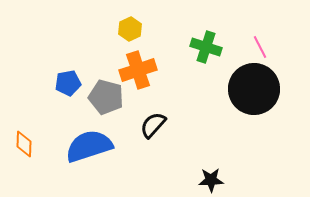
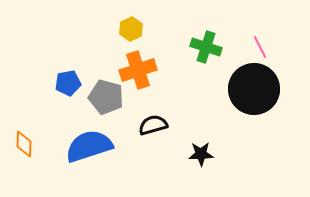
yellow hexagon: moved 1 px right
black semicircle: rotated 32 degrees clockwise
black star: moved 10 px left, 26 px up
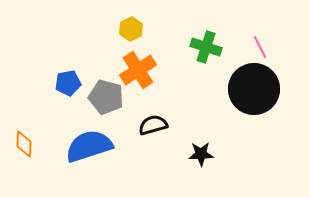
orange cross: rotated 15 degrees counterclockwise
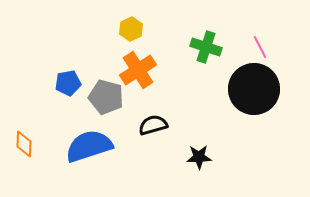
black star: moved 2 px left, 3 px down
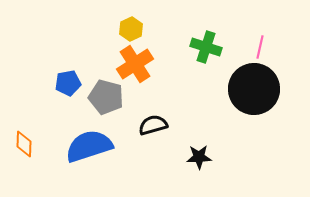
pink line: rotated 40 degrees clockwise
orange cross: moved 3 px left, 6 px up
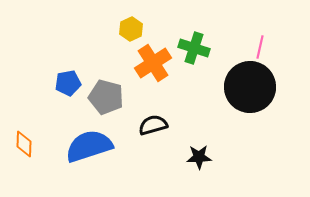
green cross: moved 12 px left, 1 px down
orange cross: moved 18 px right, 1 px up
black circle: moved 4 px left, 2 px up
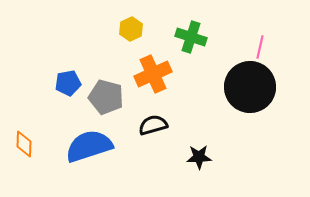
green cross: moved 3 px left, 11 px up
orange cross: moved 11 px down; rotated 9 degrees clockwise
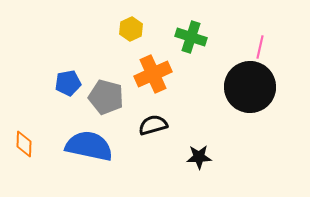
blue semicircle: rotated 30 degrees clockwise
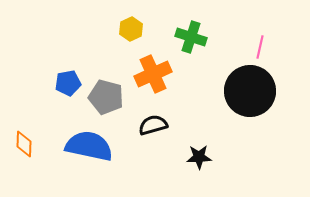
black circle: moved 4 px down
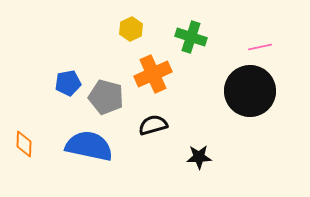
pink line: rotated 65 degrees clockwise
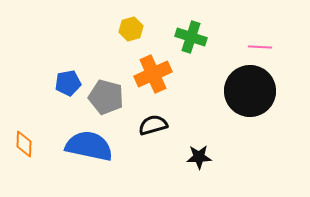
yellow hexagon: rotated 10 degrees clockwise
pink line: rotated 15 degrees clockwise
